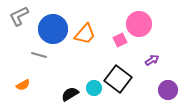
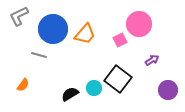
orange semicircle: rotated 24 degrees counterclockwise
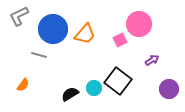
black square: moved 2 px down
purple circle: moved 1 px right, 1 px up
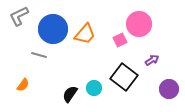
black square: moved 6 px right, 4 px up
black semicircle: rotated 24 degrees counterclockwise
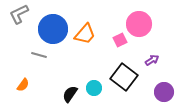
gray L-shape: moved 2 px up
purple circle: moved 5 px left, 3 px down
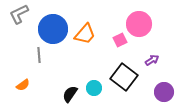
gray line: rotated 70 degrees clockwise
orange semicircle: rotated 16 degrees clockwise
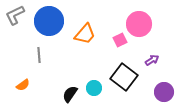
gray L-shape: moved 4 px left, 1 px down
blue circle: moved 4 px left, 8 px up
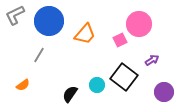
gray line: rotated 35 degrees clockwise
cyan circle: moved 3 px right, 3 px up
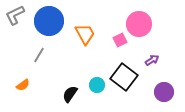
orange trapezoid: rotated 70 degrees counterclockwise
